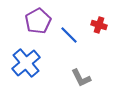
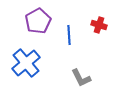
blue line: rotated 42 degrees clockwise
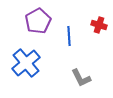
blue line: moved 1 px down
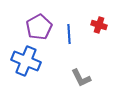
purple pentagon: moved 1 px right, 6 px down
blue line: moved 2 px up
blue cross: moved 2 px up; rotated 28 degrees counterclockwise
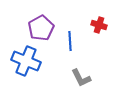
purple pentagon: moved 2 px right, 1 px down
blue line: moved 1 px right, 7 px down
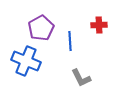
red cross: rotated 21 degrees counterclockwise
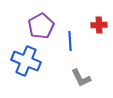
purple pentagon: moved 2 px up
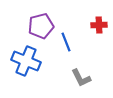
purple pentagon: rotated 15 degrees clockwise
blue line: moved 4 px left, 1 px down; rotated 18 degrees counterclockwise
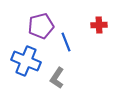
gray L-shape: moved 24 px left; rotated 60 degrees clockwise
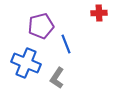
red cross: moved 12 px up
blue line: moved 2 px down
blue cross: moved 2 px down
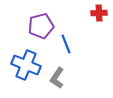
blue cross: moved 2 px down
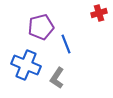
red cross: rotated 14 degrees counterclockwise
purple pentagon: moved 1 px down
